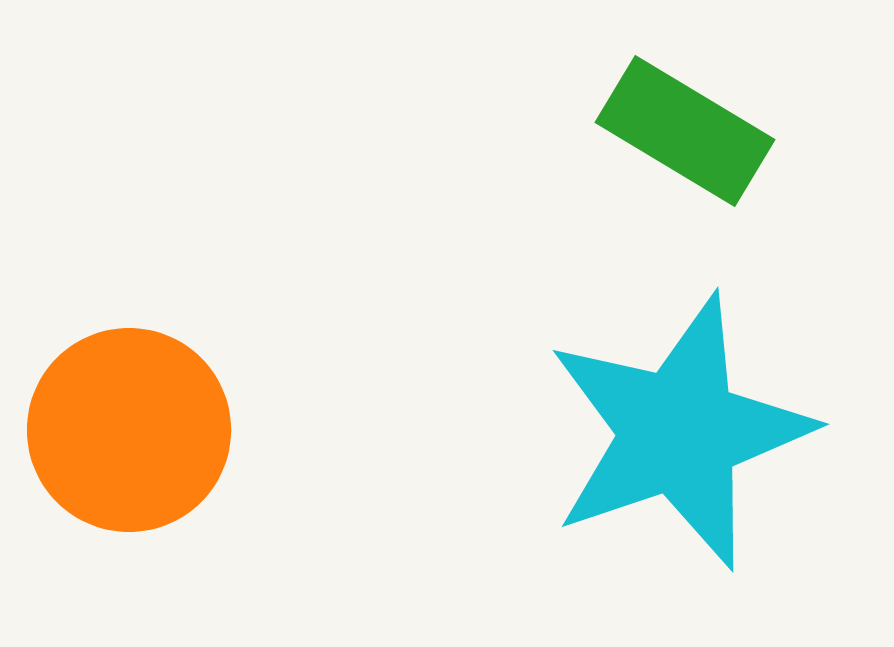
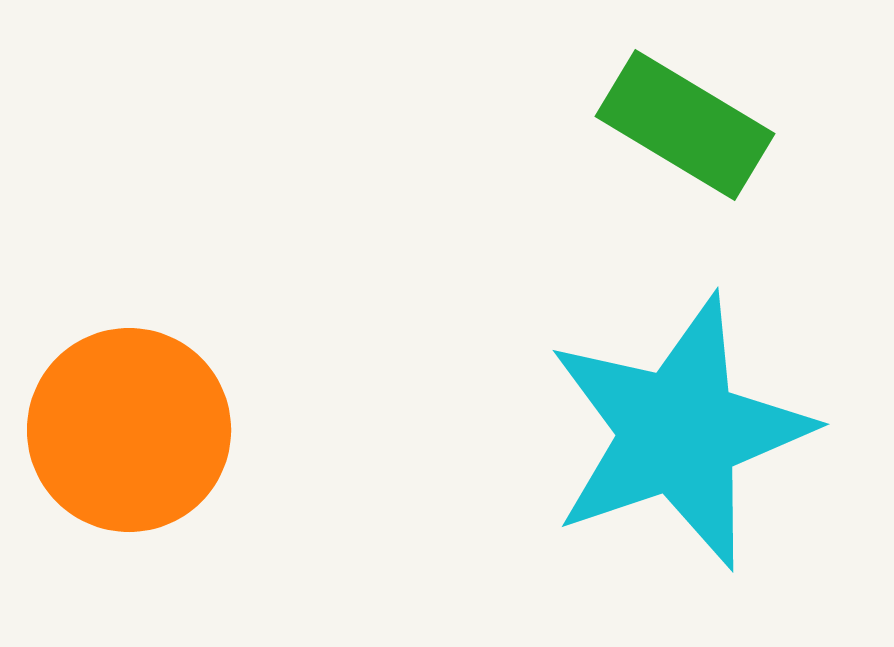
green rectangle: moved 6 px up
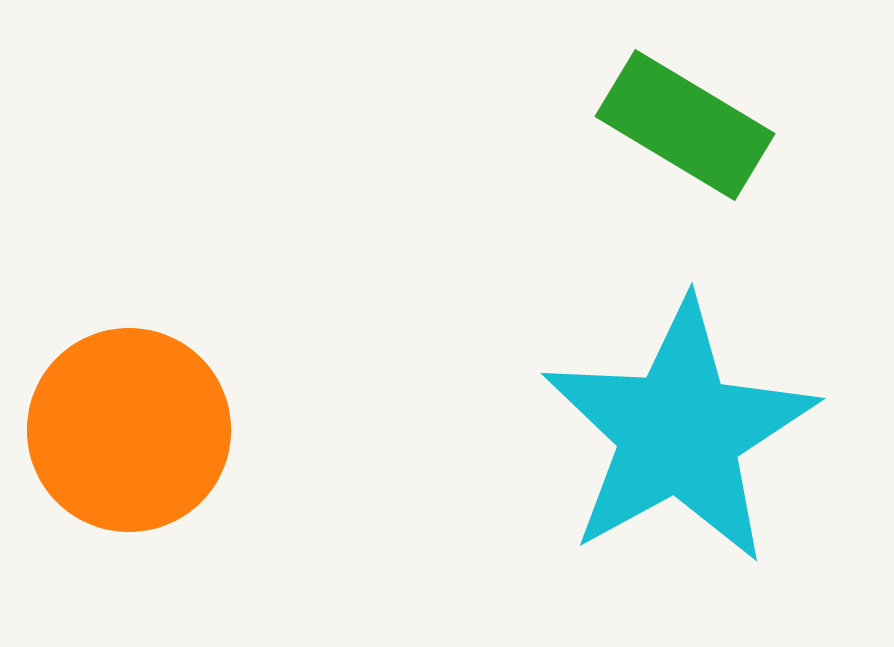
cyan star: rotated 10 degrees counterclockwise
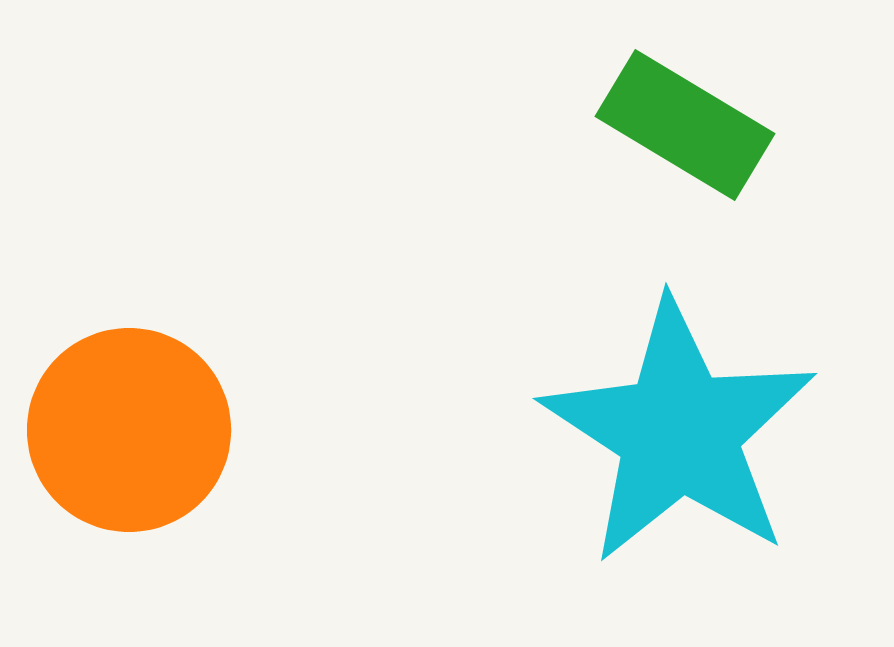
cyan star: rotated 10 degrees counterclockwise
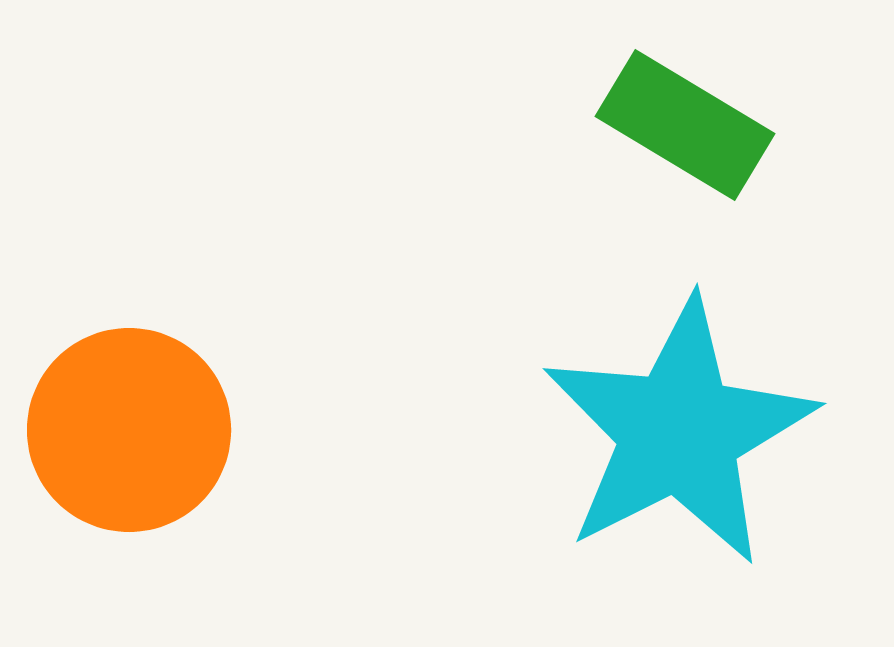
cyan star: rotated 12 degrees clockwise
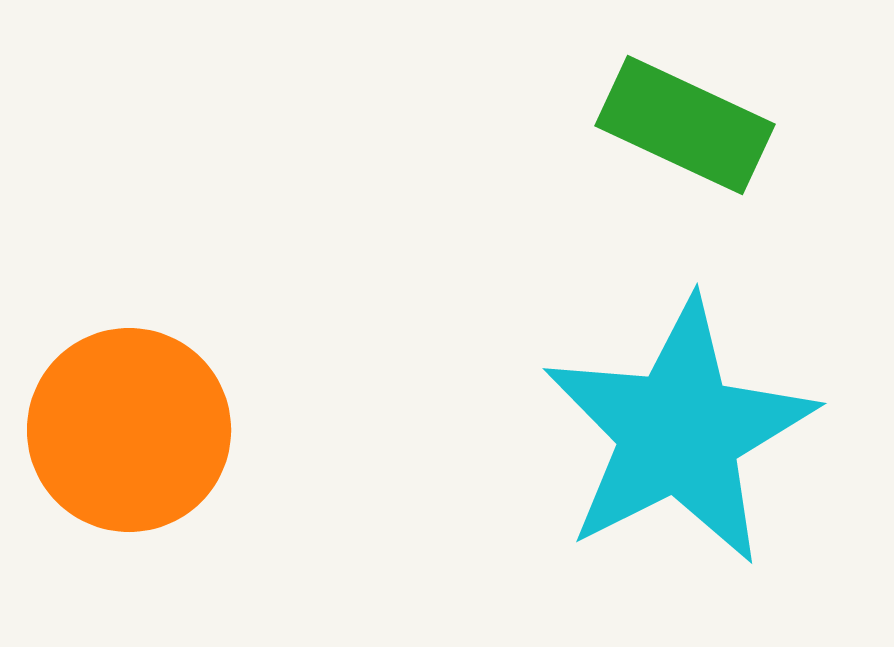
green rectangle: rotated 6 degrees counterclockwise
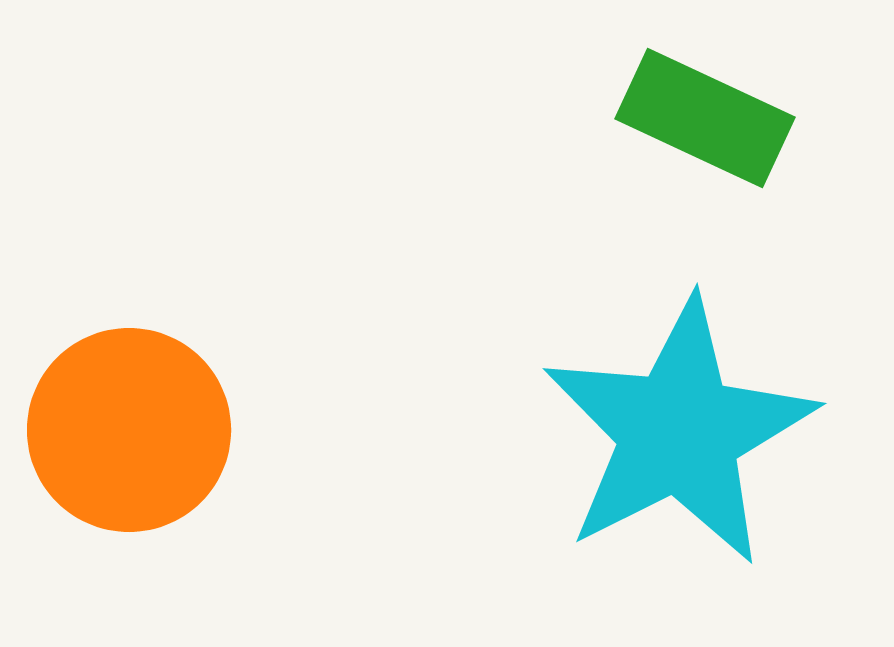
green rectangle: moved 20 px right, 7 px up
